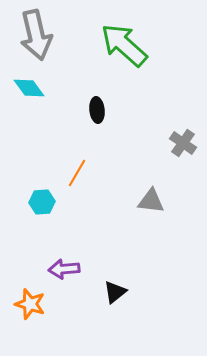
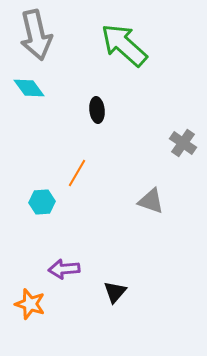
gray triangle: rotated 12 degrees clockwise
black triangle: rotated 10 degrees counterclockwise
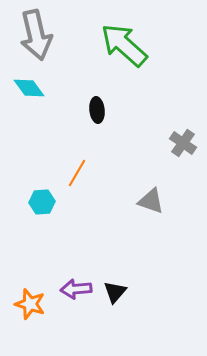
purple arrow: moved 12 px right, 20 px down
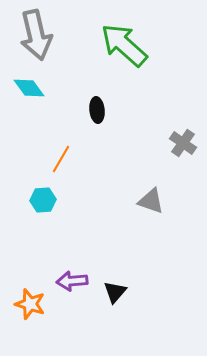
orange line: moved 16 px left, 14 px up
cyan hexagon: moved 1 px right, 2 px up
purple arrow: moved 4 px left, 8 px up
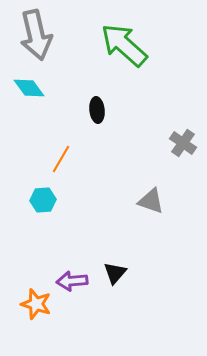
black triangle: moved 19 px up
orange star: moved 6 px right
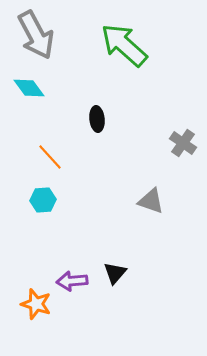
gray arrow: rotated 15 degrees counterclockwise
black ellipse: moved 9 px down
orange line: moved 11 px left, 2 px up; rotated 72 degrees counterclockwise
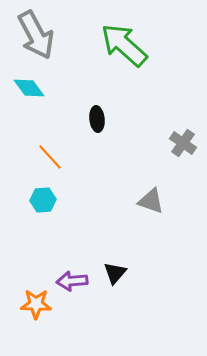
orange star: rotated 16 degrees counterclockwise
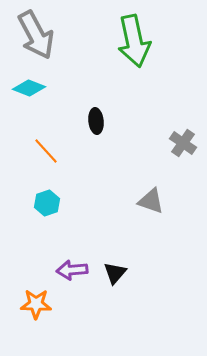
green arrow: moved 10 px right, 4 px up; rotated 144 degrees counterclockwise
cyan diamond: rotated 32 degrees counterclockwise
black ellipse: moved 1 px left, 2 px down
orange line: moved 4 px left, 6 px up
cyan hexagon: moved 4 px right, 3 px down; rotated 15 degrees counterclockwise
purple arrow: moved 11 px up
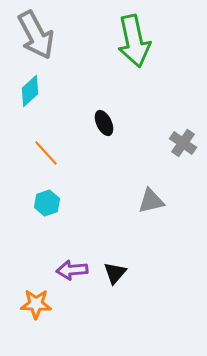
cyan diamond: moved 1 px right, 3 px down; rotated 64 degrees counterclockwise
black ellipse: moved 8 px right, 2 px down; rotated 20 degrees counterclockwise
orange line: moved 2 px down
gray triangle: rotated 32 degrees counterclockwise
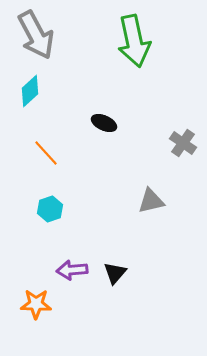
black ellipse: rotated 40 degrees counterclockwise
cyan hexagon: moved 3 px right, 6 px down
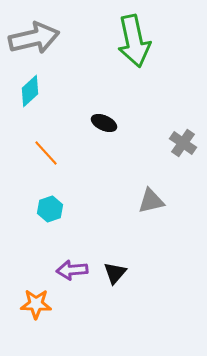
gray arrow: moved 2 px left, 3 px down; rotated 75 degrees counterclockwise
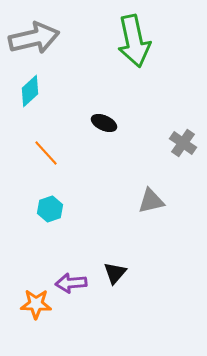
purple arrow: moved 1 px left, 13 px down
